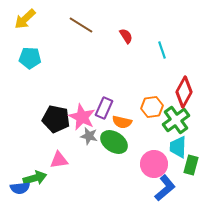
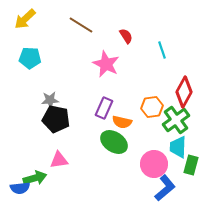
pink star: moved 24 px right, 53 px up
gray star: moved 39 px left, 36 px up; rotated 18 degrees counterclockwise
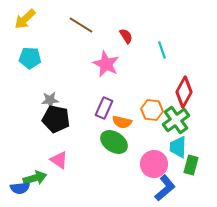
orange hexagon: moved 3 px down; rotated 15 degrees clockwise
pink triangle: rotated 42 degrees clockwise
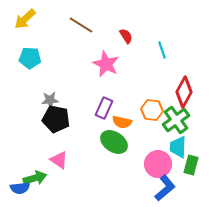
pink circle: moved 4 px right
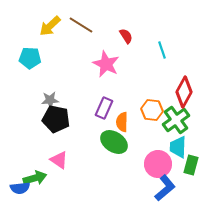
yellow arrow: moved 25 px right, 7 px down
orange semicircle: rotated 78 degrees clockwise
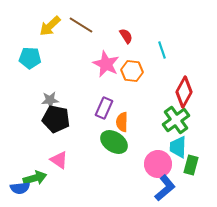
orange hexagon: moved 20 px left, 39 px up
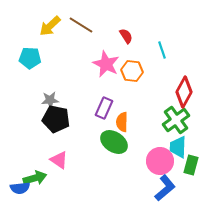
pink circle: moved 2 px right, 3 px up
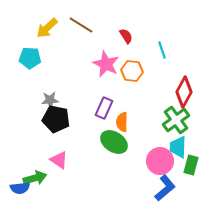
yellow arrow: moved 3 px left, 2 px down
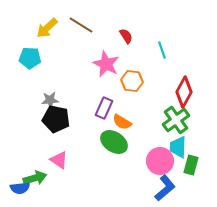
orange hexagon: moved 10 px down
orange semicircle: rotated 60 degrees counterclockwise
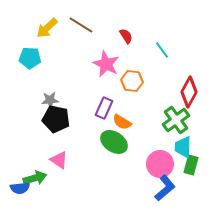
cyan line: rotated 18 degrees counterclockwise
red diamond: moved 5 px right
cyan trapezoid: moved 5 px right
pink circle: moved 3 px down
